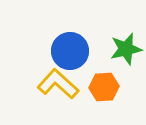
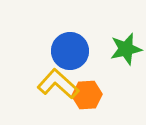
orange hexagon: moved 17 px left, 8 px down
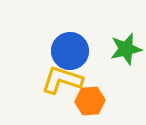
yellow L-shape: moved 4 px right, 4 px up; rotated 24 degrees counterclockwise
orange hexagon: moved 3 px right, 6 px down
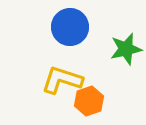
blue circle: moved 24 px up
orange hexagon: moved 1 px left; rotated 16 degrees counterclockwise
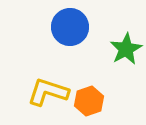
green star: rotated 16 degrees counterclockwise
yellow L-shape: moved 14 px left, 12 px down
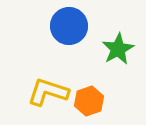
blue circle: moved 1 px left, 1 px up
green star: moved 8 px left
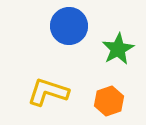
orange hexagon: moved 20 px right
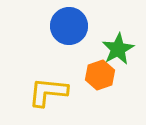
yellow L-shape: rotated 12 degrees counterclockwise
orange hexagon: moved 9 px left, 26 px up
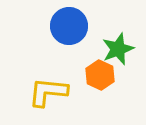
green star: rotated 8 degrees clockwise
orange hexagon: rotated 16 degrees counterclockwise
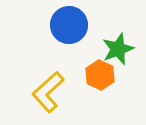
blue circle: moved 1 px up
yellow L-shape: rotated 48 degrees counterclockwise
